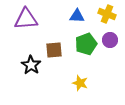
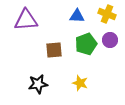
purple triangle: moved 1 px down
black star: moved 7 px right, 19 px down; rotated 30 degrees clockwise
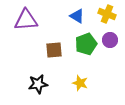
blue triangle: rotated 28 degrees clockwise
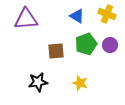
purple triangle: moved 1 px up
purple circle: moved 5 px down
brown square: moved 2 px right, 1 px down
black star: moved 2 px up
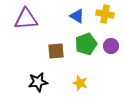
yellow cross: moved 2 px left; rotated 12 degrees counterclockwise
purple circle: moved 1 px right, 1 px down
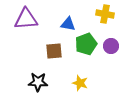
blue triangle: moved 9 px left, 8 px down; rotated 21 degrees counterclockwise
brown square: moved 2 px left
black star: rotated 12 degrees clockwise
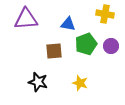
black star: rotated 12 degrees clockwise
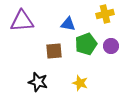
yellow cross: rotated 24 degrees counterclockwise
purple triangle: moved 4 px left, 2 px down
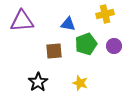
purple circle: moved 3 px right
black star: rotated 24 degrees clockwise
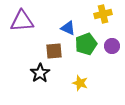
yellow cross: moved 2 px left
blue triangle: moved 4 px down; rotated 14 degrees clockwise
purple circle: moved 2 px left
black star: moved 2 px right, 9 px up
